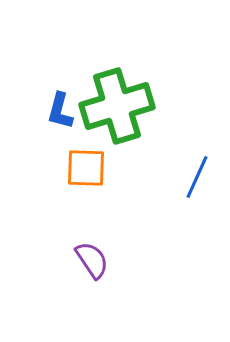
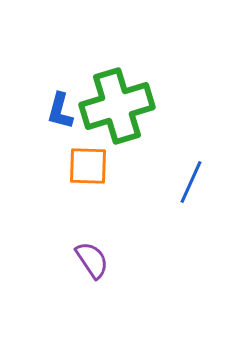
orange square: moved 2 px right, 2 px up
blue line: moved 6 px left, 5 px down
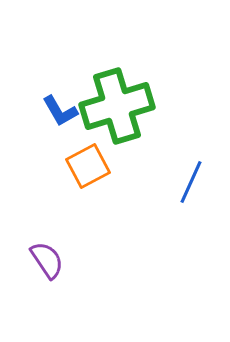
blue L-shape: rotated 45 degrees counterclockwise
orange square: rotated 30 degrees counterclockwise
purple semicircle: moved 45 px left
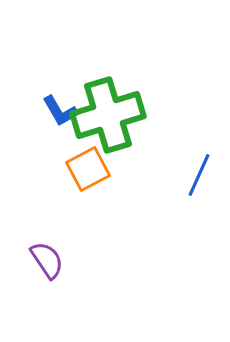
green cross: moved 9 px left, 9 px down
orange square: moved 3 px down
blue line: moved 8 px right, 7 px up
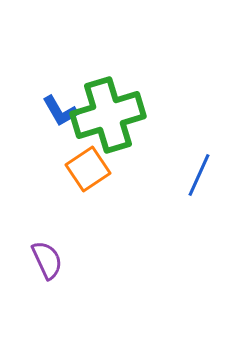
orange square: rotated 6 degrees counterclockwise
purple semicircle: rotated 9 degrees clockwise
